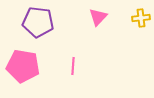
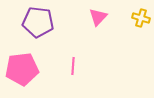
yellow cross: rotated 24 degrees clockwise
pink pentagon: moved 1 px left, 3 px down; rotated 16 degrees counterclockwise
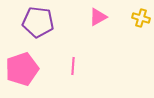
pink triangle: rotated 18 degrees clockwise
pink pentagon: rotated 12 degrees counterclockwise
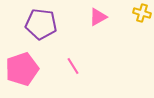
yellow cross: moved 1 px right, 5 px up
purple pentagon: moved 3 px right, 2 px down
pink line: rotated 36 degrees counterclockwise
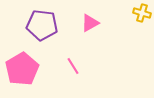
pink triangle: moved 8 px left, 6 px down
purple pentagon: moved 1 px right, 1 px down
pink pentagon: rotated 12 degrees counterclockwise
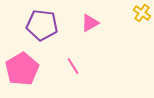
yellow cross: rotated 18 degrees clockwise
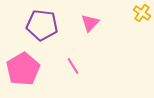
pink triangle: rotated 18 degrees counterclockwise
pink pentagon: moved 1 px right
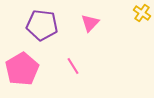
pink pentagon: moved 1 px left
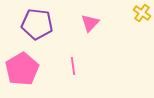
purple pentagon: moved 5 px left, 1 px up
pink line: rotated 24 degrees clockwise
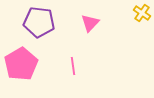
purple pentagon: moved 2 px right, 2 px up
pink pentagon: moved 1 px left, 5 px up
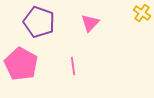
purple pentagon: rotated 12 degrees clockwise
pink pentagon: rotated 12 degrees counterclockwise
